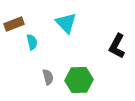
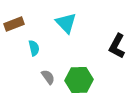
cyan semicircle: moved 2 px right, 6 px down
gray semicircle: rotated 21 degrees counterclockwise
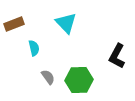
black L-shape: moved 10 px down
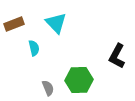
cyan triangle: moved 10 px left
gray semicircle: moved 11 px down; rotated 14 degrees clockwise
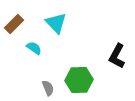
brown rectangle: rotated 24 degrees counterclockwise
cyan semicircle: rotated 42 degrees counterclockwise
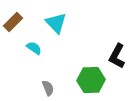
brown rectangle: moved 1 px left, 2 px up
green hexagon: moved 12 px right
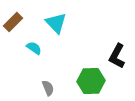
green hexagon: moved 1 px down
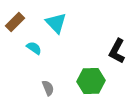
brown rectangle: moved 2 px right
black L-shape: moved 5 px up
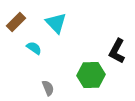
brown rectangle: moved 1 px right
green hexagon: moved 6 px up
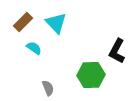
brown rectangle: moved 7 px right
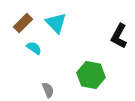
brown rectangle: moved 1 px down
black L-shape: moved 2 px right, 15 px up
green hexagon: rotated 12 degrees clockwise
gray semicircle: moved 2 px down
